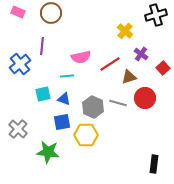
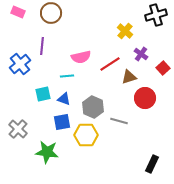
gray line: moved 1 px right, 18 px down
green star: moved 1 px left
black rectangle: moved 2 px left; rotated 18 degrees clockwise
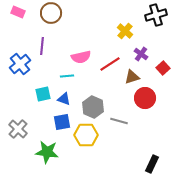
brown triangle: moved 3 px right
